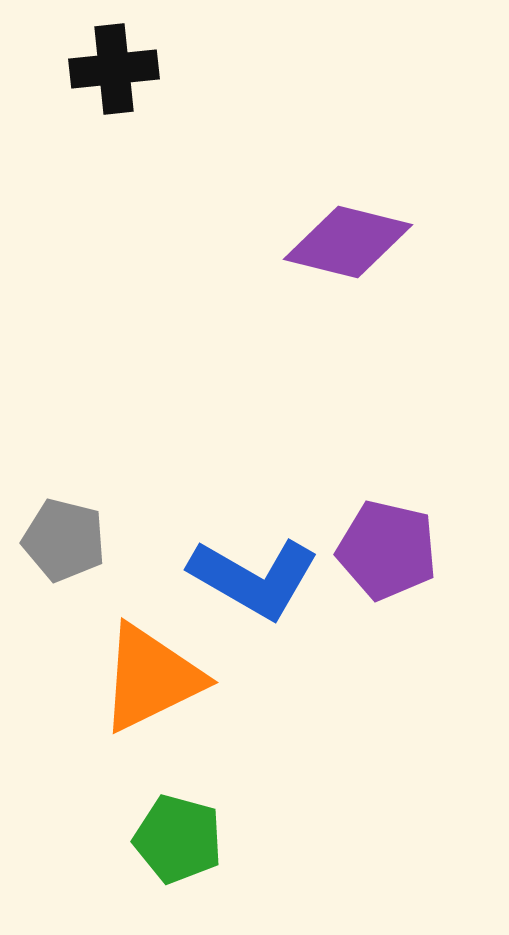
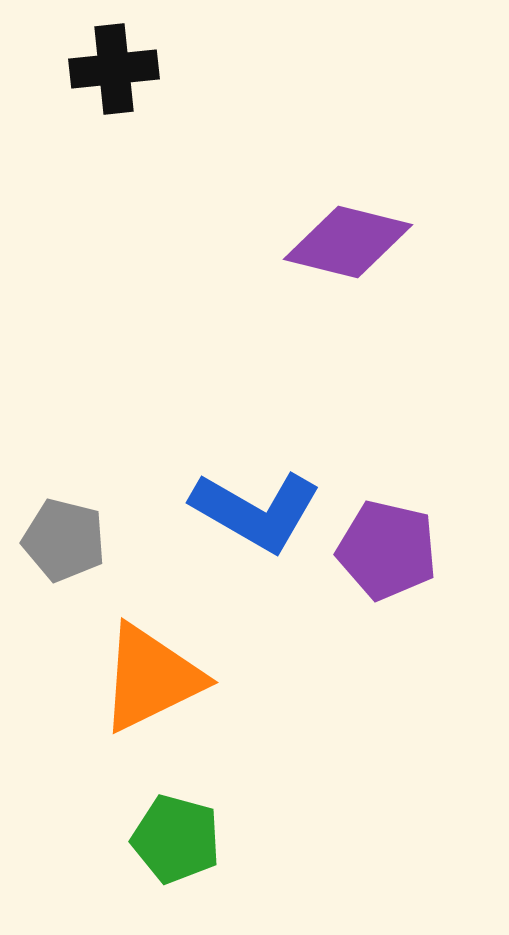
blue L-shape: moved 2 px right, 67 px up
green pentagon: moved 2 px left
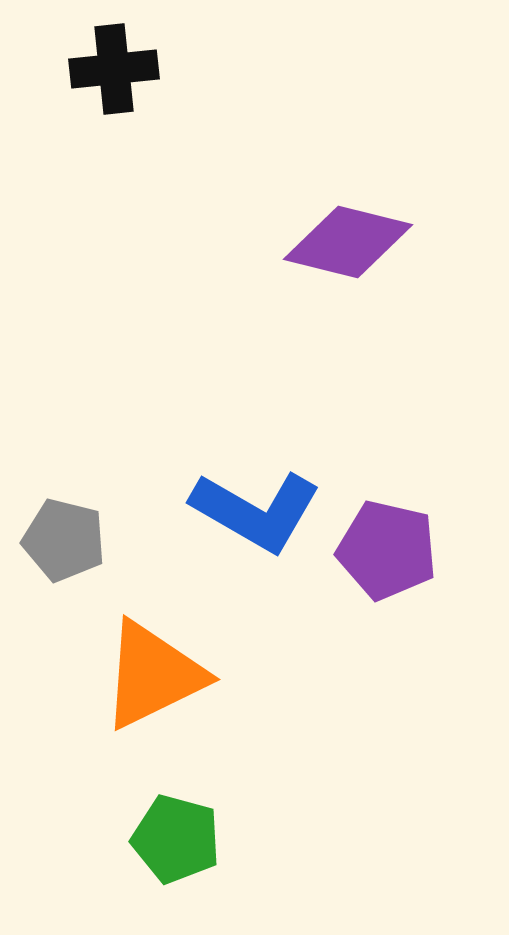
orange triangle: moved 2 px right, 3 px up
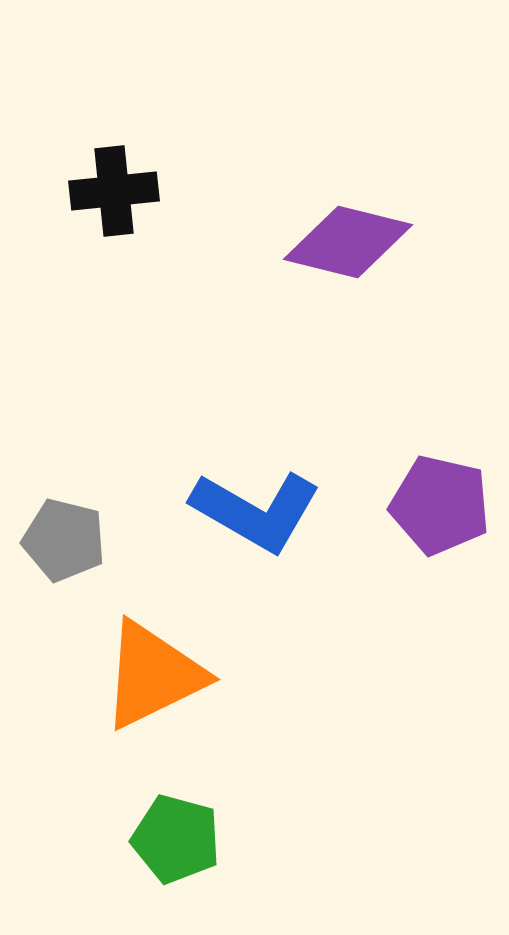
black cross: moved 122 px down
purple pentagon: moved 53 px right, 45 px up
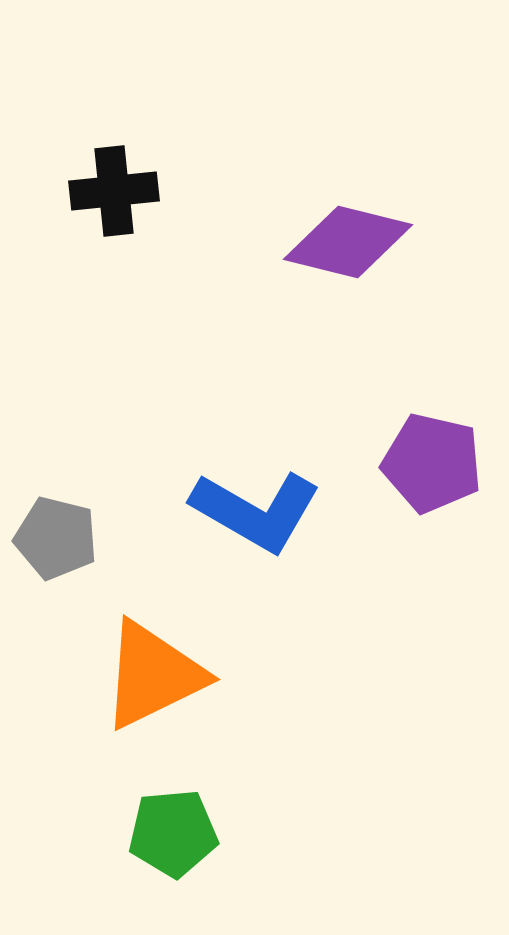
purple pentagon: moved 8 px left, 42 px up
gray pentagon: moved 8 px left, 2 px up
green pentagon: moved 3 px left, 6 px up; rotated 20 degrees counterclockwise
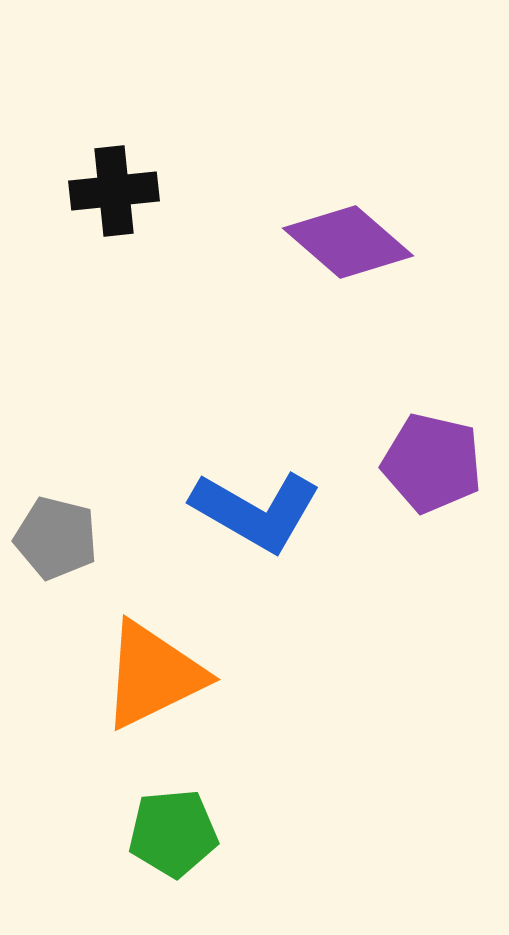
purple diamond: rotated 27 degrees clockwise
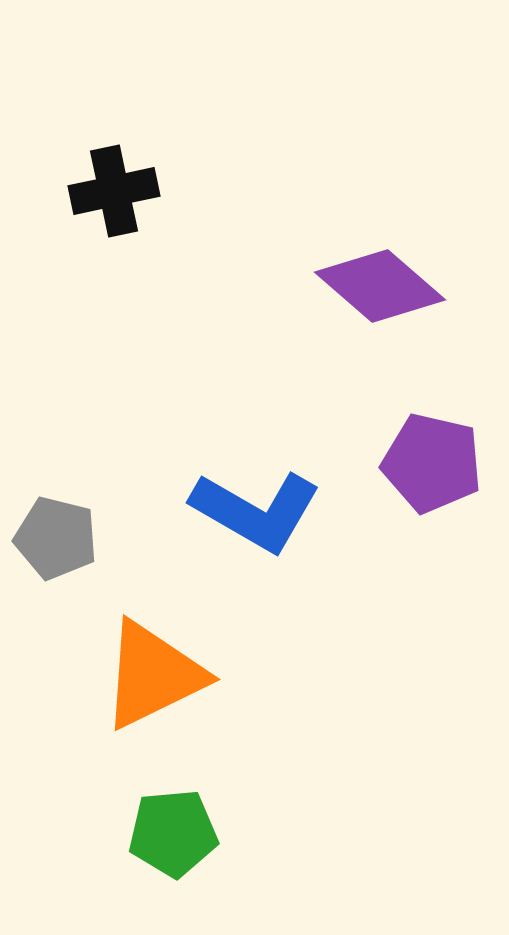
black cross: rotated 6 degrees counterclockwise
purple diamond: moved 32 px right, 44 px down
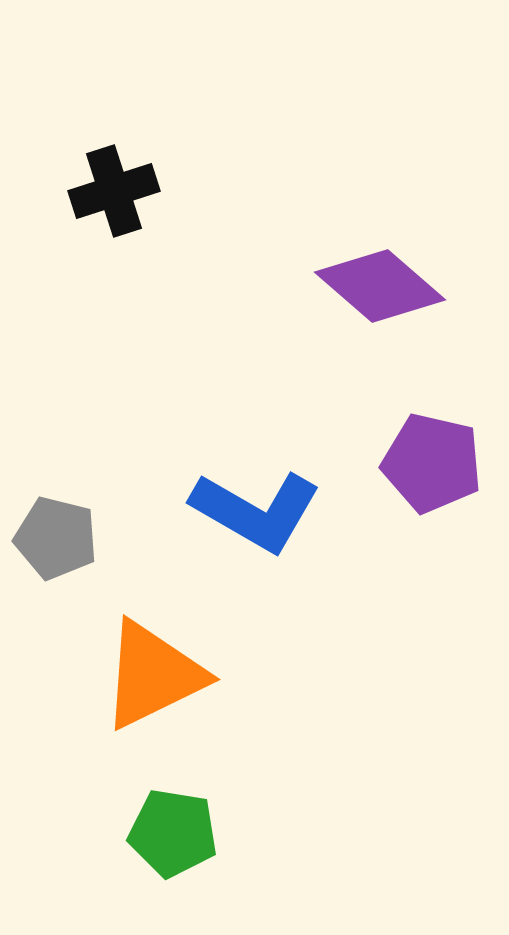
black cross: rotated 6 degrees counterclockwise
green pentagon: rotated 14 degrees clockwise
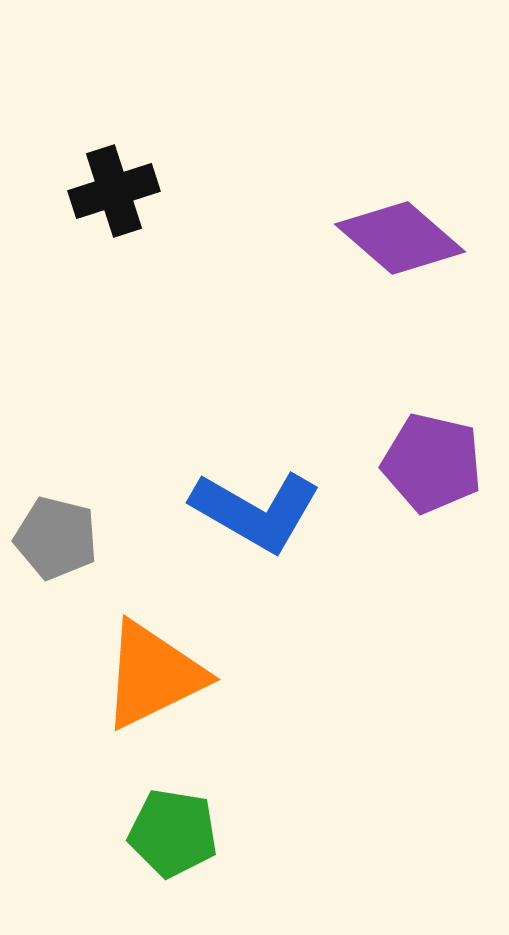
purple diamond: moved 20 px right, 48 px up
